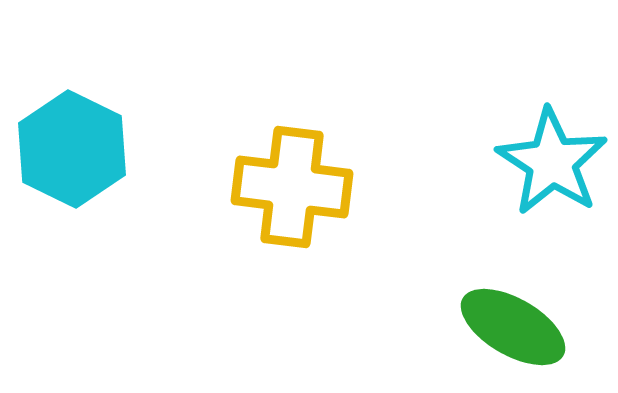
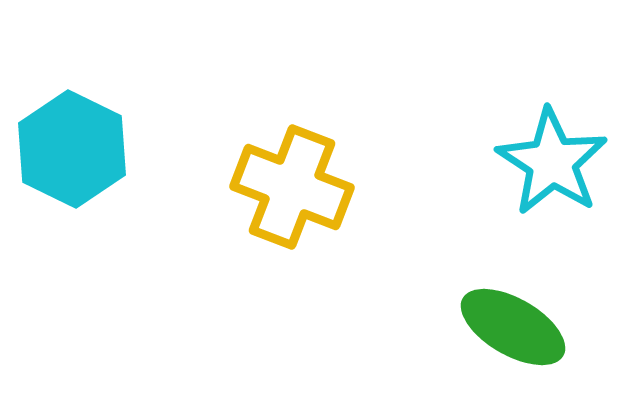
yellow cross: rotated 14 degrees clockwise
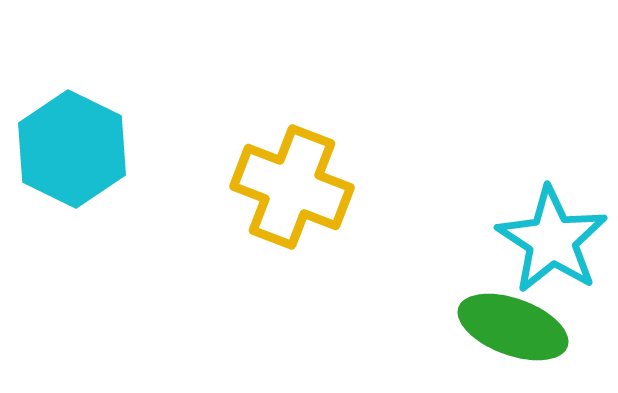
cyan star: moved 78 px down
green ellipse: rotated 10 degrees counterclockwise
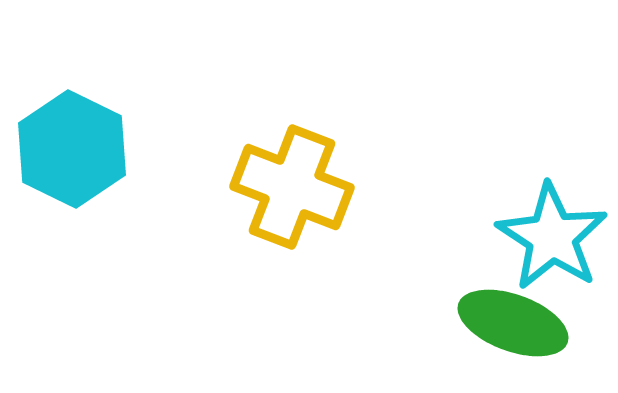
cyan star: moved 3 px up
green ellipse: moved 4 px up
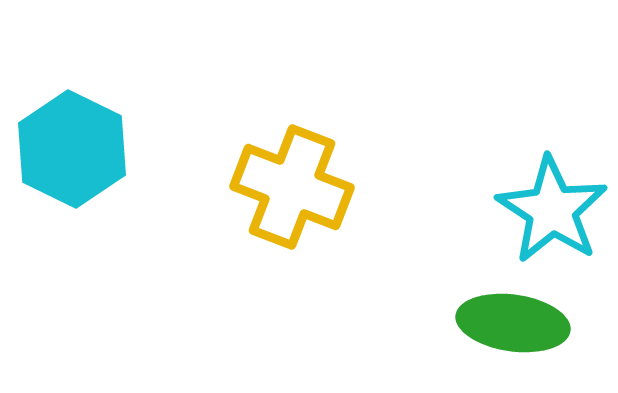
cyan star: moved 27 px up
green ellipse: rotated 12 degrees counterclockwise
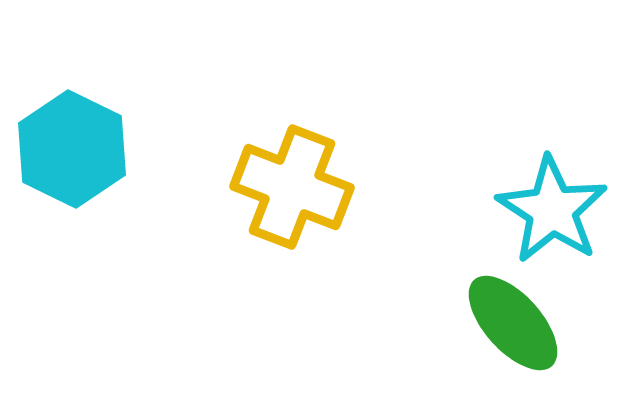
green ellipse: rotated 40 degrees clockwise
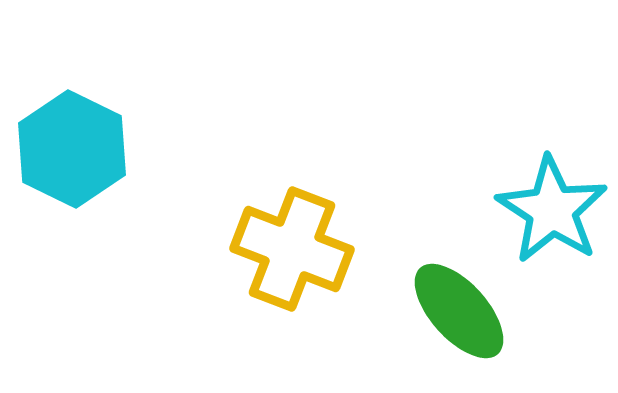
yellow cross: moved 62 px down
green ellipse: moved 54 px left, 12 px up
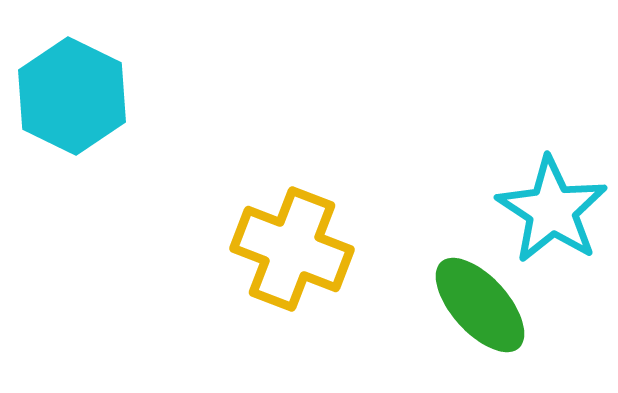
cyan hexagon: moved 53 px up
green ellipse: moved 21 px right, 6 px up
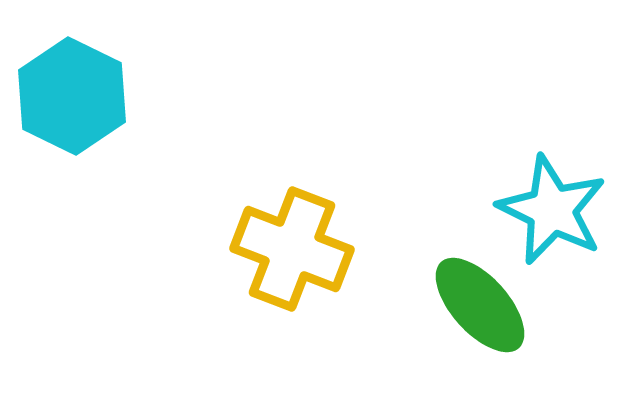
cyan star: rotated 7 degrees counterclockwise
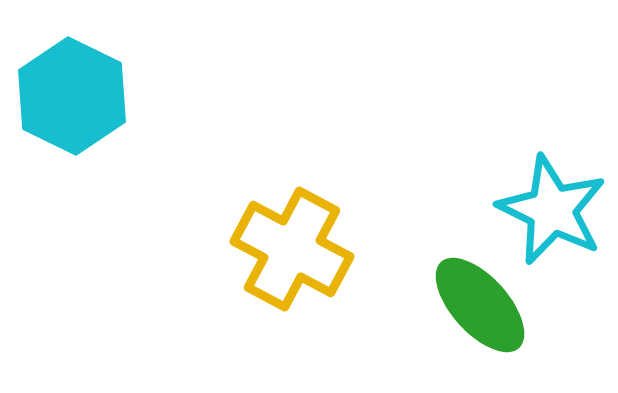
yellow cross: rotated 7 degrees clockwise
